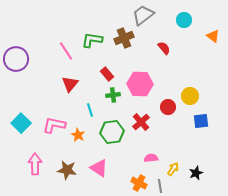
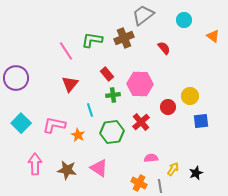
purple circle: moved 19 px down
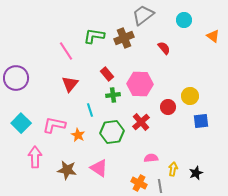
green L-shape: moved 2 px right, 4 px up
pink arrow: moved 7 px up
yellow arrow: rotated 24 degrees counterclockwise
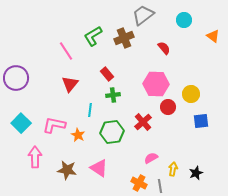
green L-shape: moved 1 px left; rotated 40 degrees counterclockwise
pink hexagon: moved 16 px right
yellow circle: moved 1 px right, 2 px up
cyan line: rotated 24 degrees clockwise
red cross: moved 2 px right
pink semicircle: rotated 24 degrees counterclockwise
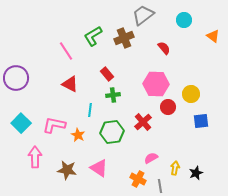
red triangle: rotated 42 degrees counterclockwise
yellow arrow: moved 2 px right, 1 px up
orange cross: moved 1 px left, 4 px up
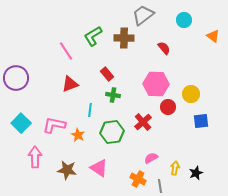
brown cross: rotated 24 degrees clockwise
red triangle: rotated 48 degrees counterclockwise
green cross: rotated 16 degrees clockwise
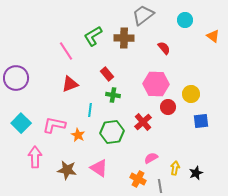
cyan circle: moved 1 px right
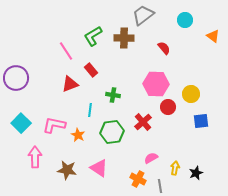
red rectangle: moved 16 px left, 4 px up
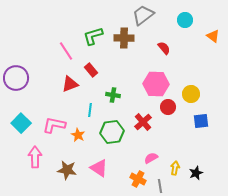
green L-shape: rotated 15 degrees clockwise
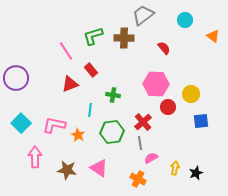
gray line: moved 20 px left, 43 px up
